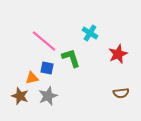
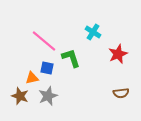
cyan cross: moved 3 px right, 1 px up
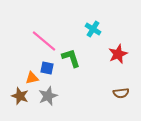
cyan cross: moved 3 px up
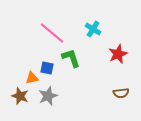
pink line: moved 8 px right, 8 px up
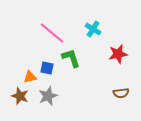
red star: rotated 12 degrees clockwise
orange triangle: moved 2 px left, 1 px up
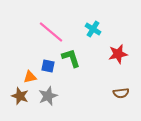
pink line: moved 1 px left, 1 px up
blue square: moved 1 px right, 2 px up
